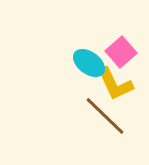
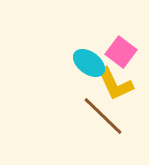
pink square: rotated 12 degrees counterclockwise
brown line: moved 2 px left
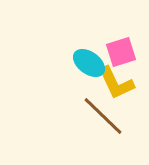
pink square: rotated 36 degrees clockwise
yellow L-shape: moved 1 px right, 1 px up
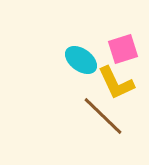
pink square: moved 2 px right, 3 px up
cyan ellipse: moved 8 px left, 3 px up
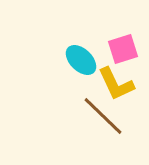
cyan ellipse: rotated 8 degrees clockwise
yellow L-shape: moved 1 px down
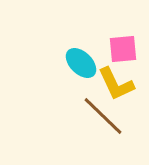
pink square: rotated 12 degrees clockwise
cyan ellipse: moved 3 px down
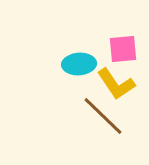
cyan ellipse: moved 2 px left, 1 px down; rotated 48 degrees counterclockwise
yellow L-shape: rotated 9 degrees counterclockwise
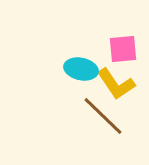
cyan ellipse: moved 2 px right, 5 px down; rotated 16 degrees clockwise
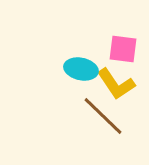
pink square: rotated 12 degrees clockwise
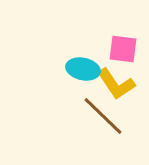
cyan ellipse: moved 2 px right
